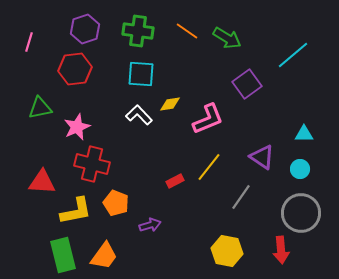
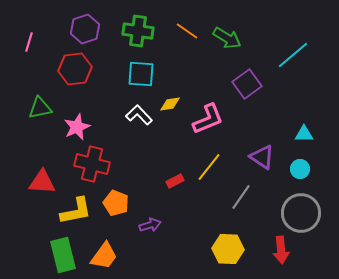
yellow hexagon: moved 1 px right, 2 px up; rotated 8 degrees counterclockwise
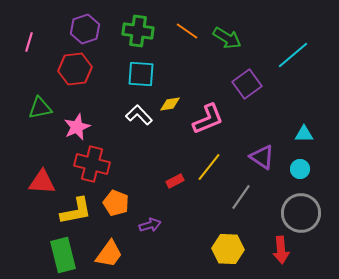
orange trapezoid: moved 5 px right, 2 px up
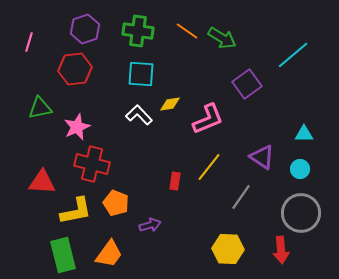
green arrow: moved 5 px left
red rectangle: rotated 54 degrees counterclockwise
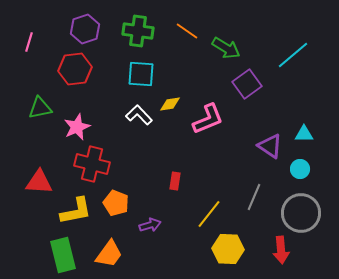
green arrow: moved 4 px right, 10 px down
purple triangle: moved 8 px right, 11 px up
yellow line: moved 47 px down
red triangle: moved 3 px left
gray line: moved 13 px right; rotated 12 degrees counterclockwise
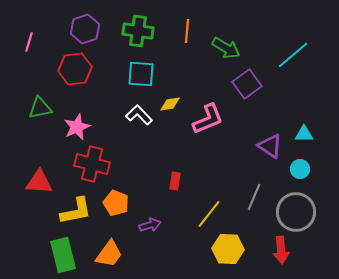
orange line: rotated 60 degrees clockwise
gray circle: moved 5 px left, 1 px up
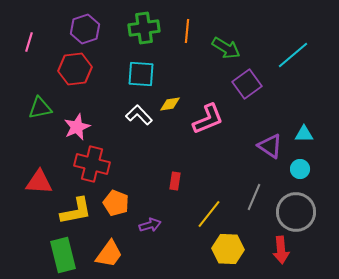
green cross: moved 6 px right, 3 px up; rotated 16 degrees counterclockwise
